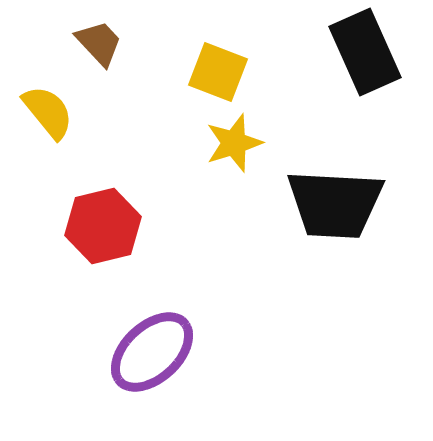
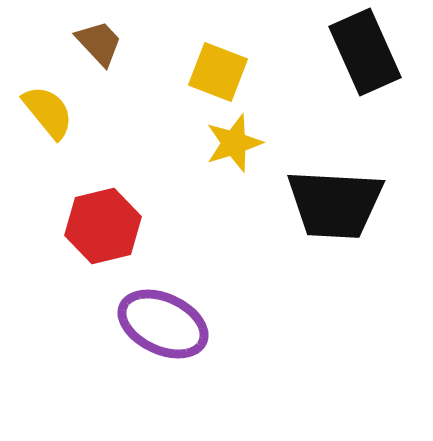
purple ellipse: moved 11 px right, 28 px up; rotated 68 degrees clockwise
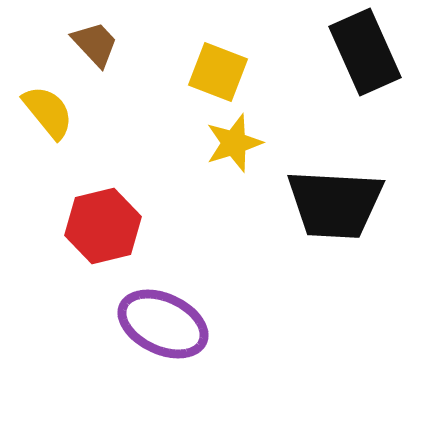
brown trapezoid: moved 4 px left, 1 px down
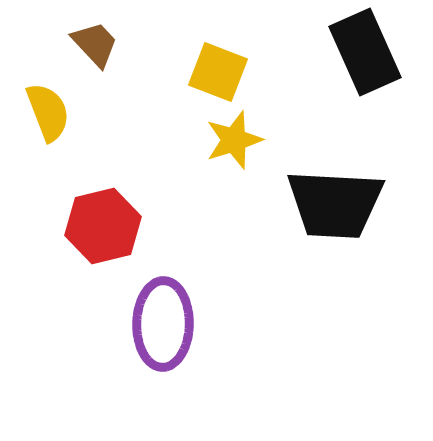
yellow semicircle: rotated 18 degrees clockwise
yellow star: moved 3 px up
purple ellipse: rotated 66 degrees clockwise
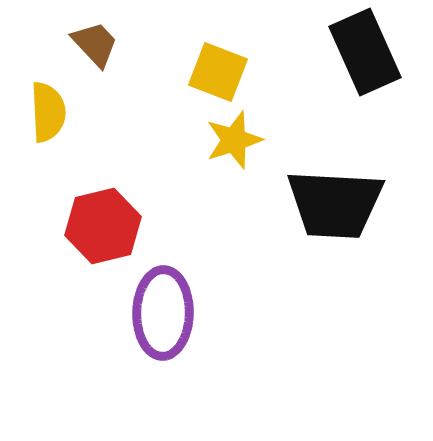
yellow semicircle: rotated 18 degrees clockwise
purple ellipse: moved 11 px up
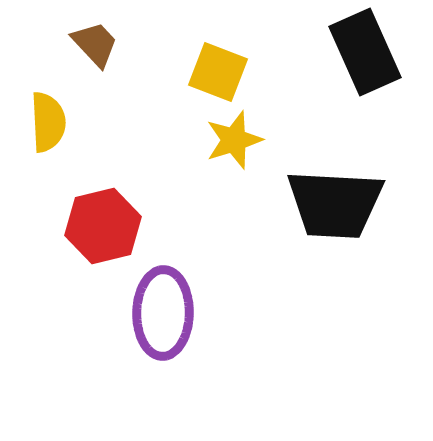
yellow semicircle: moved 10 px down
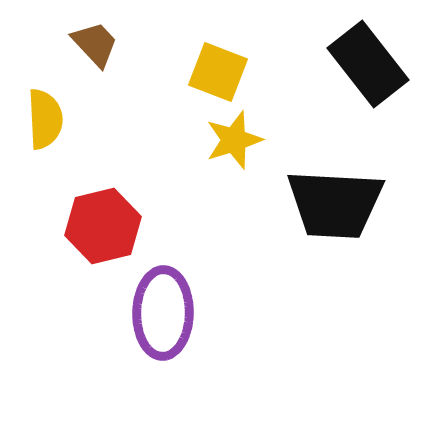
black rectangle: moved 3 px right, 12 px down; rotated 14 degrees counterclockwise
yellow semicircle: moved 3 px left, 3 px up
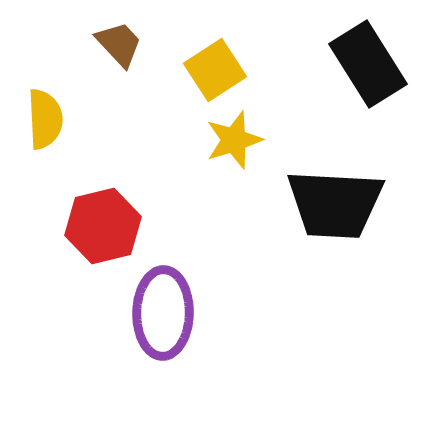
brown trapezoid: moved 24 px right
black rectangle: rotated 6 degrees clockwise
yellow square: moved 3 px left, 2 px up; rotated 36 degrees clockwise
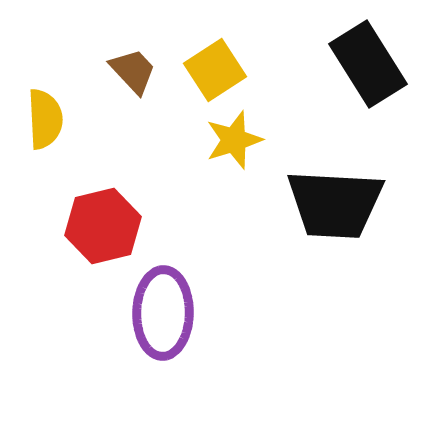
brown trapezoid: moved 14 px right, 27 px down
